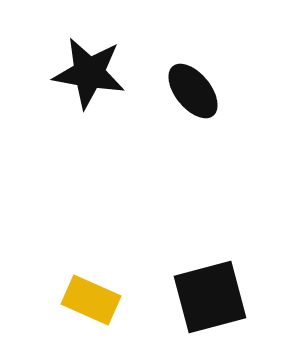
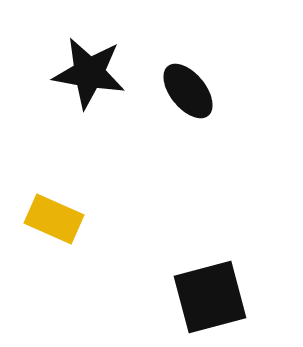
black ellipse: moved 5 px left
yellow rectangle: moved 37 px left, 81 px up
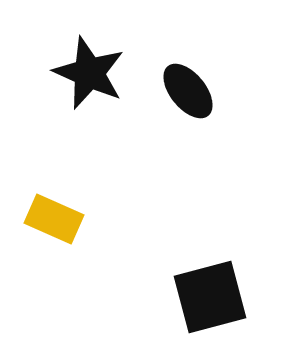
black star: rotated 14 degrees clockwise
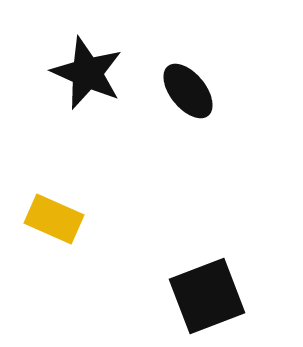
black star: moved 2 px left
black square: moved 3 px left, 1 px up; rotated 6 degrees counterclockwise
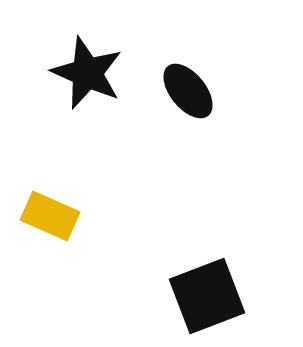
yellow rectangle: moved 4 px left, 3 px up
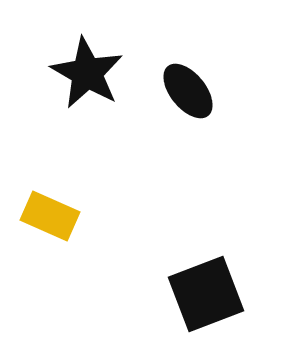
black star: rotated 6 degrees clockwise
black square: moved 1 px left, 2 px up
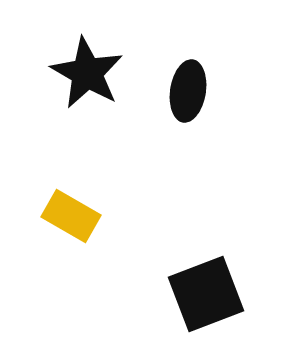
black ellipse: rotated 48 degrees clockwise
yellow rectangle: moved 21 px right; rotated 6 degrees clockwise
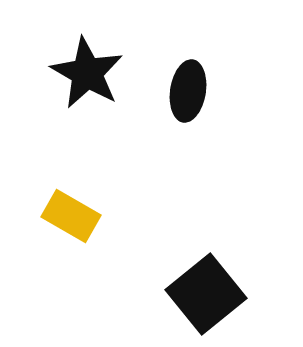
black square: rotated 18 degrees counterclockwise
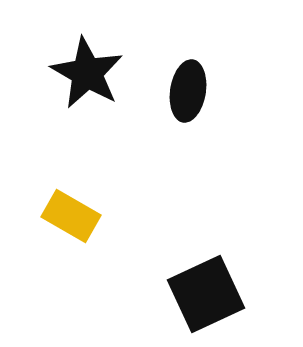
black square: rotated 14 degrees clockwise
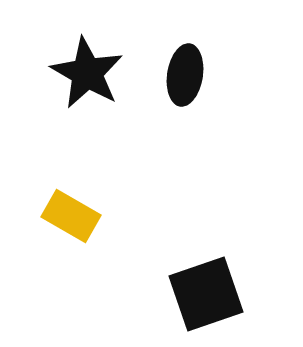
black ellipse: moved 3 px left, 16 px up
black square: rotated 6 degrees clockwise
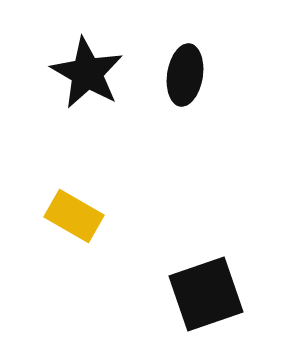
yellow rectangle: moved 3 px right
